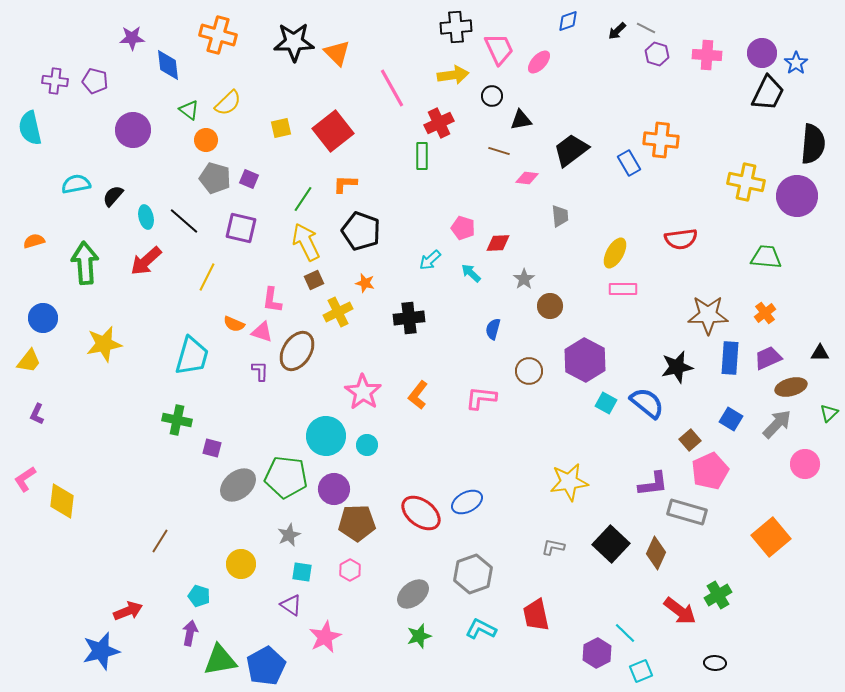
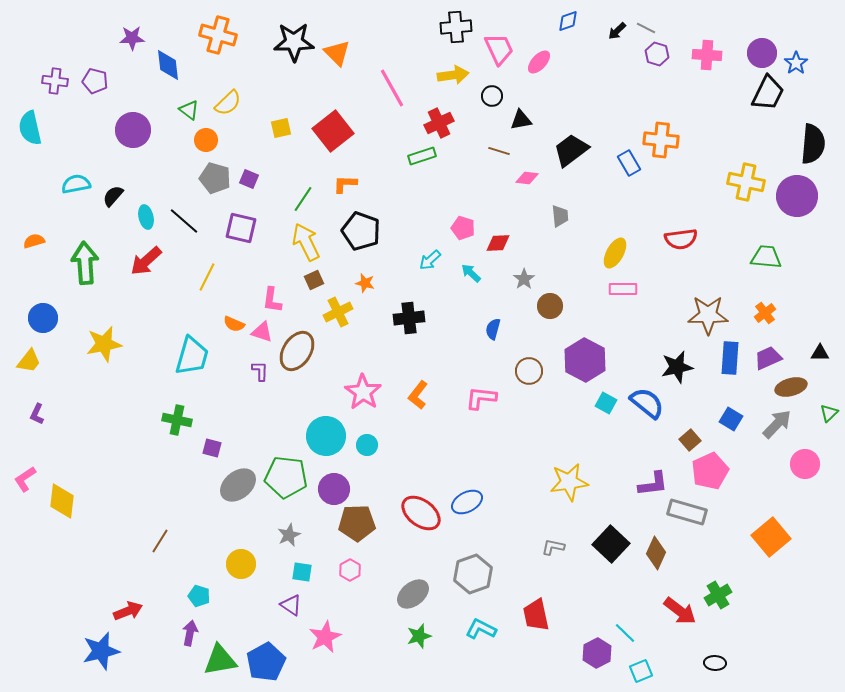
green rectangle at (422, 156): rotated 72 degrees clockwise
blue pentagon at (266, 666): moved 4 px up
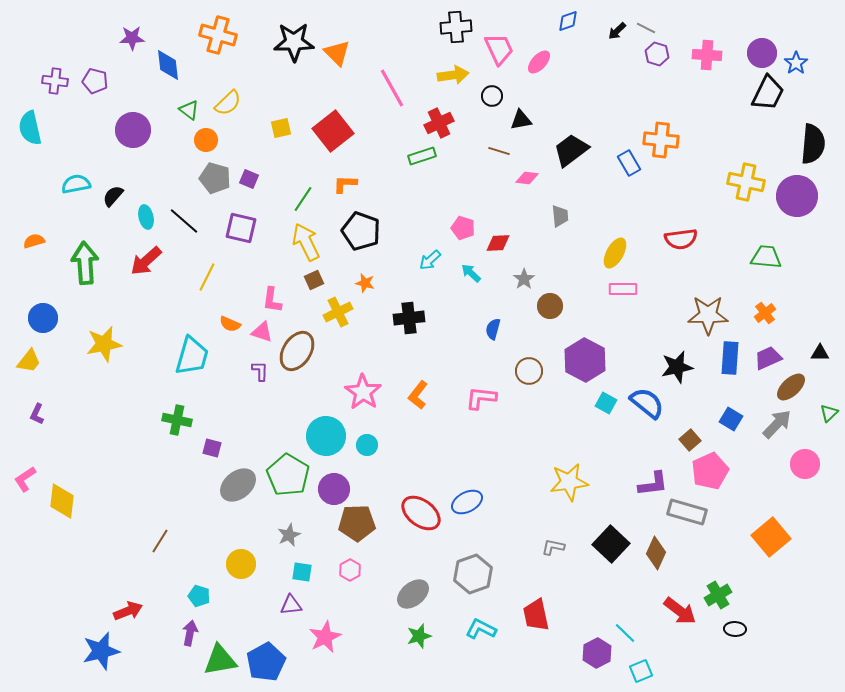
orange semicircle at (234, 324): moved 4 px left
brown ellipse at (791, 387): rotated 28 degrees counterclockwise
green pentagon at (286, 477): moved 2 px right, 2 px up; rotated 24 degrees clockwise
purple triangle at (291, 605): rotated 40 degrees counterclockwise
black ellipse at (715, 663): moved 20 px right, 34 px up
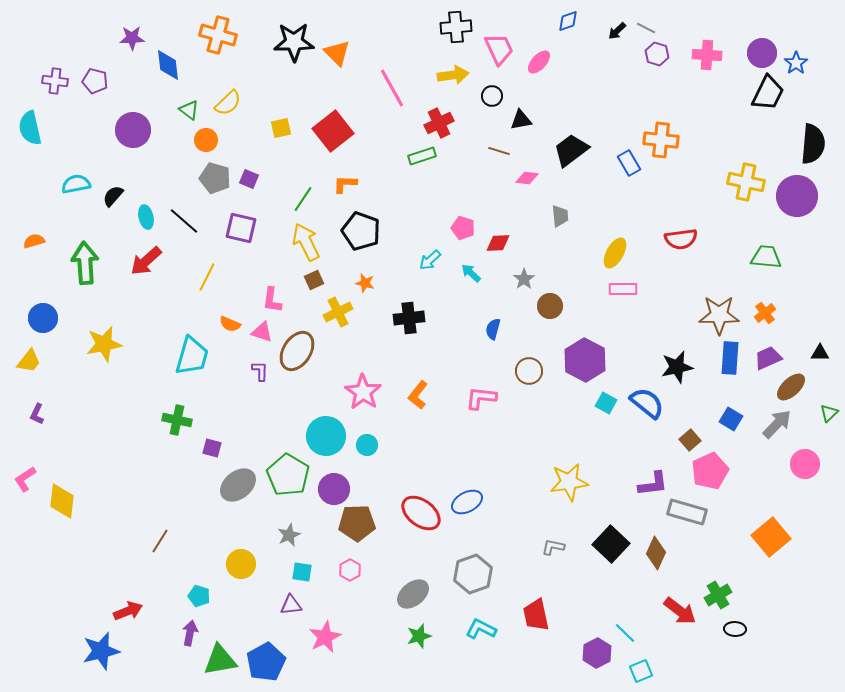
brown star at (708, 315): moved 11 px right
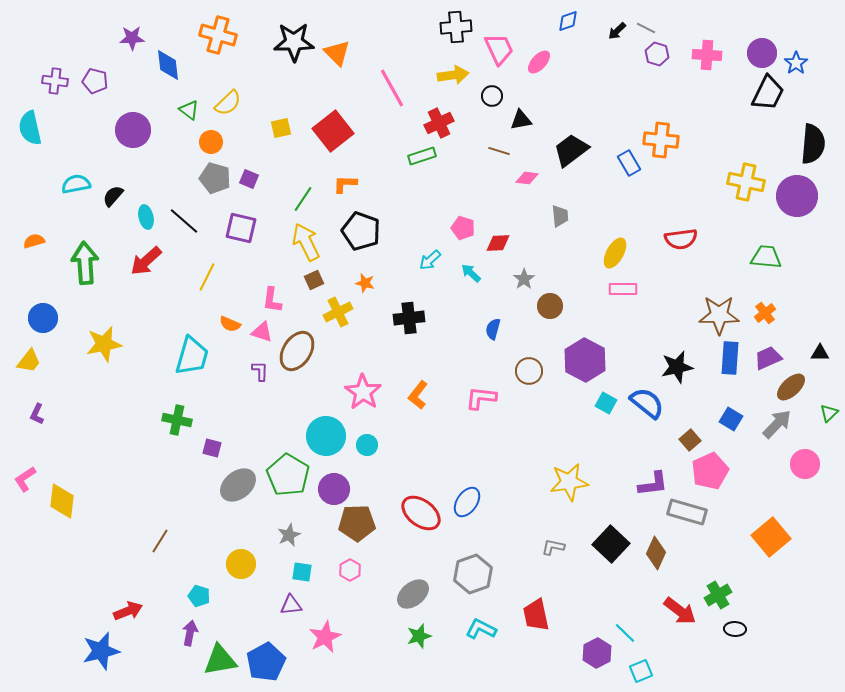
orange circle at (206, 140): moved 5 px right, 2 px down
blue ellipse at (467, 502): rotated 28 degrees counterclockwise
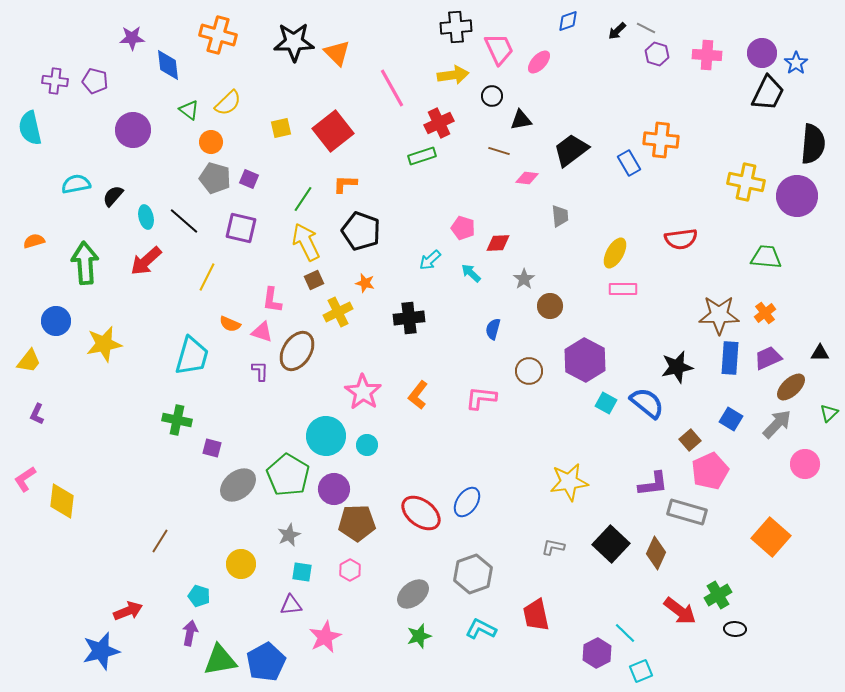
blue circle at (43, 318): moved 13 px right, 3 px down
orange square at (771, 537): rotated 9 degrees counterclockwise
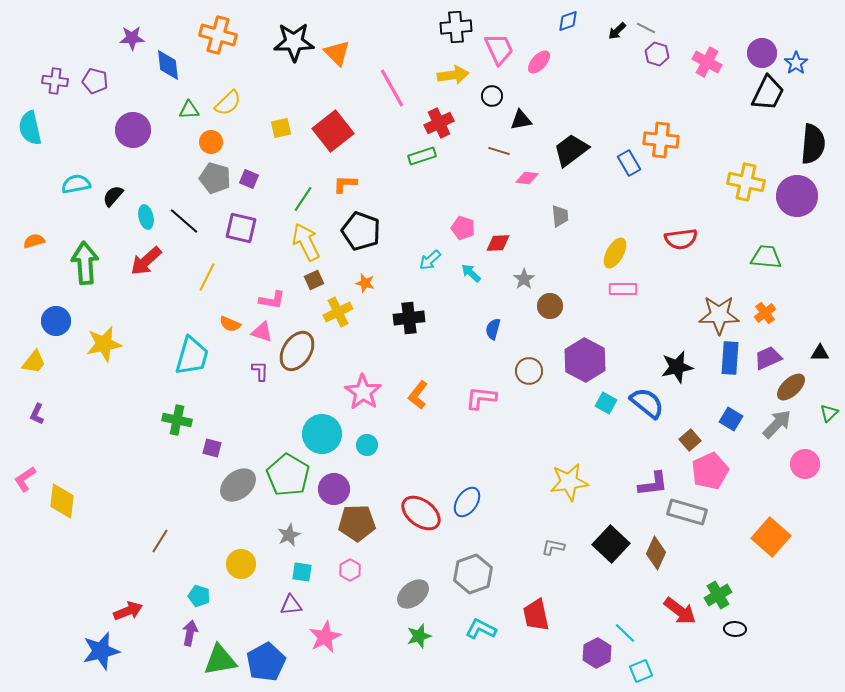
pink cross at (707, 55): moved 7 px down; rotated 24 degrees clockwise
green triangle at (189, 110): rotated 40 degrees counterclockwise
pink L-shape at (272, 300): rotated 88 degrees counterclockwise
yellow trapezoid at (29, 361): moved 5 px right, 1 px down
cyan circle at (326, 436): moved 4 px left, 2 px up
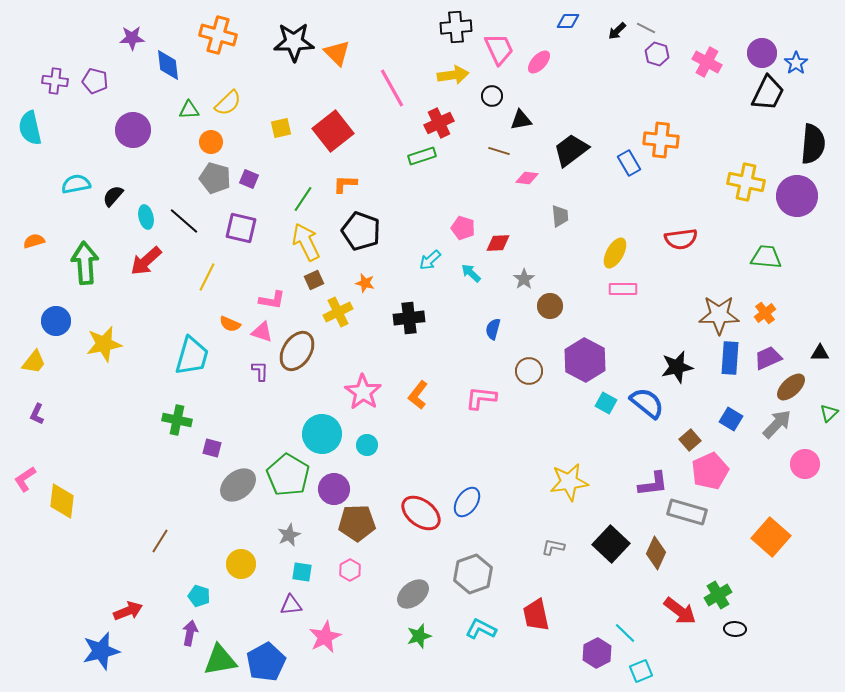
blue diamond at (568, 21): rotated 20 degrees clockwise
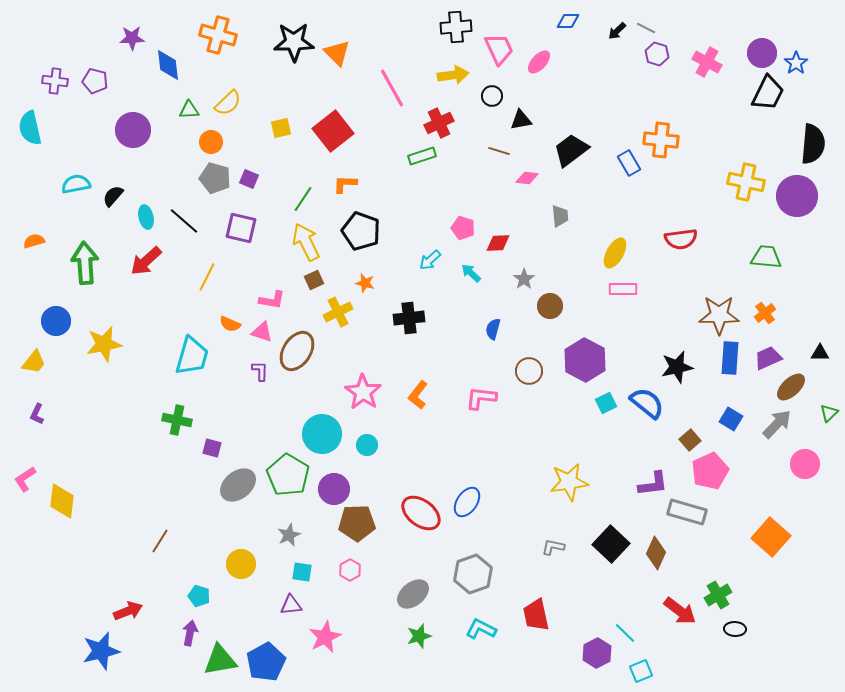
cyan square at (606, 403): rotated 35 degrees clockwise
